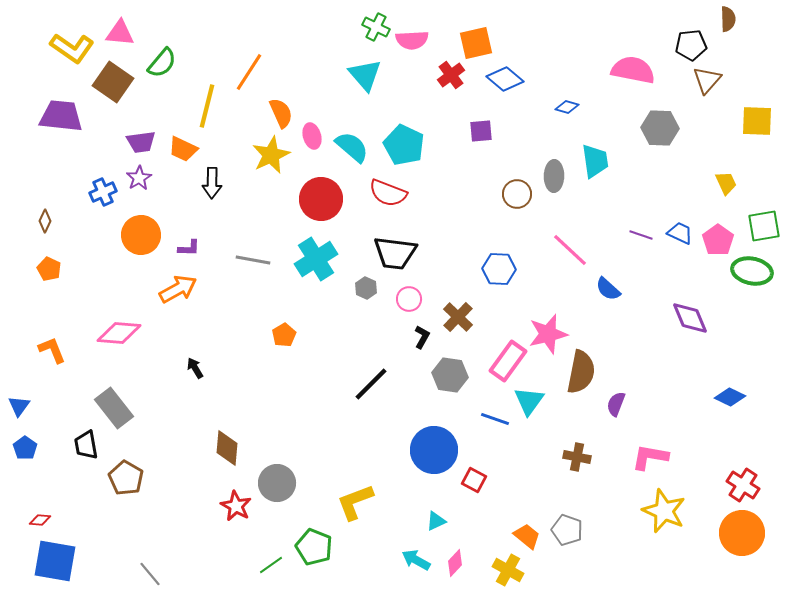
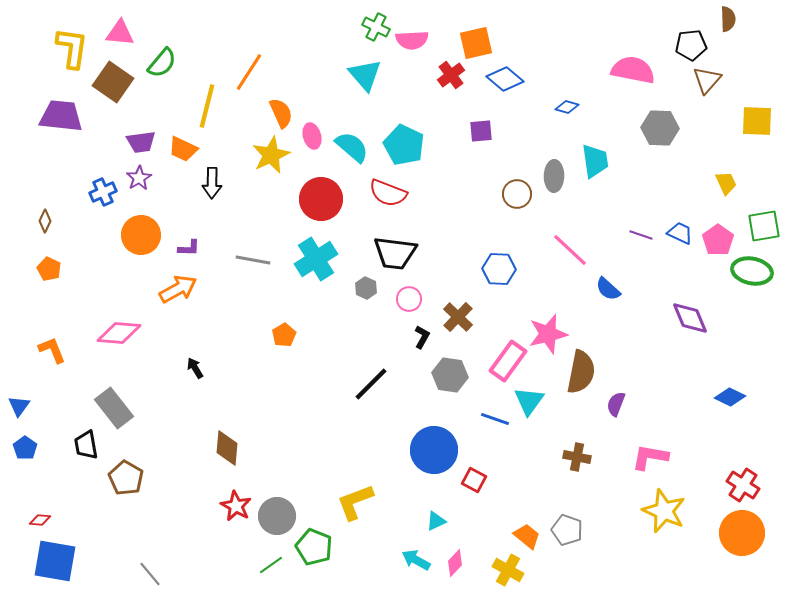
yellow L-shape at (72, 48): rotated 117 degrees counterclockwise
gray circle at (277, 483): moved 33 px down
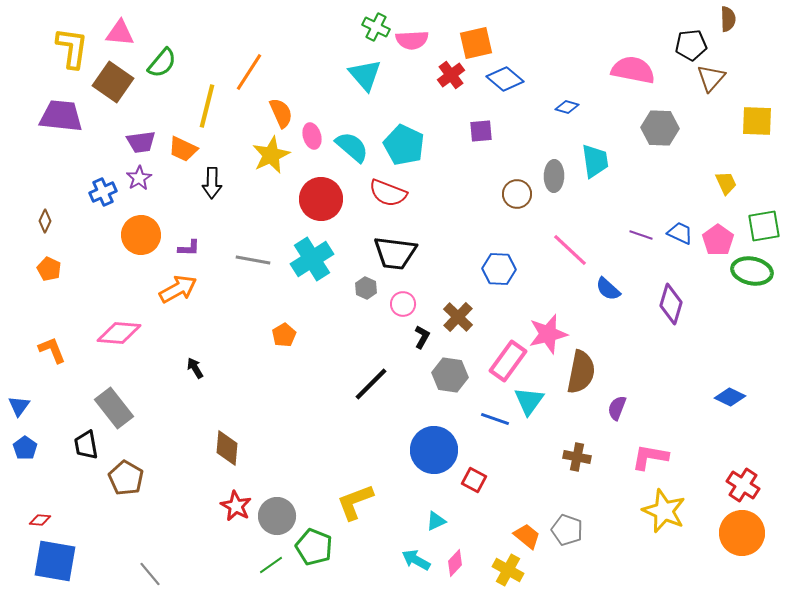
brown triangle at (707, 80): moved 4 px right, 2 px up
cyan cross at (316, 259): moved 4 px left
pink circle at (409, 299): moved 6 px left, 5 px down
purple diamond at (690, 318): moved 19 px left, 14 px up; rotated 39 degrees clockwise
purple semicircle at (616, 404): moved 1 px right, 4 px down
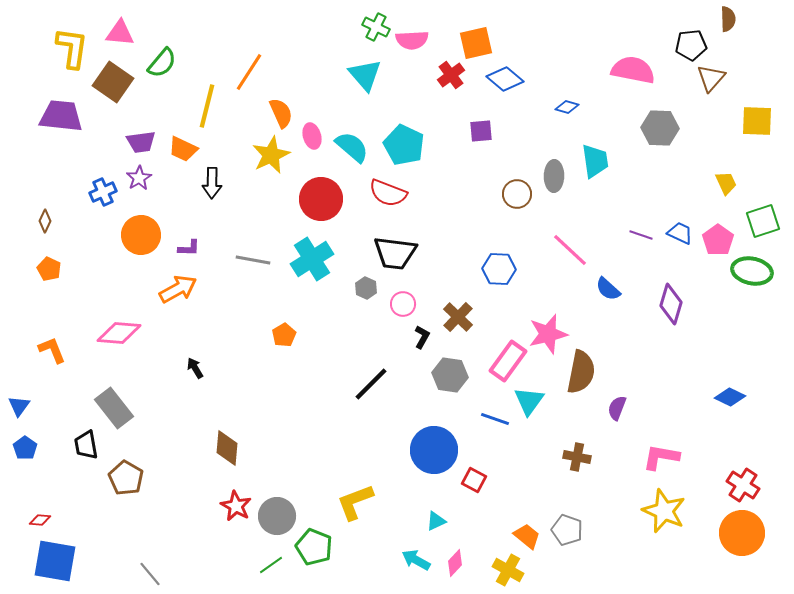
green square at (764, 226): moved 1 px left, 5 px up; rotated 8 degrees counterclockwise
pink L-shape at (650, 457): moved 11 px right
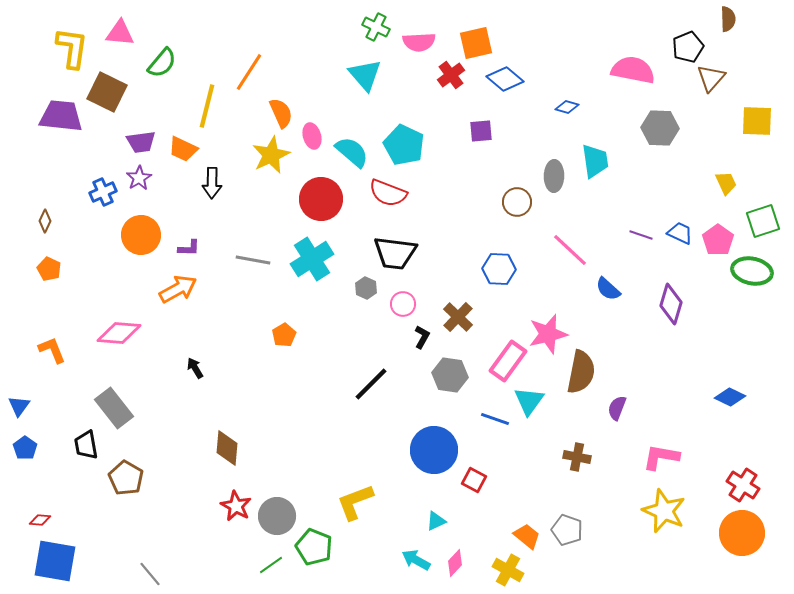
pink semicircle at (412, 40): moved 7 px right, 2 px down
black pentagon at (691, 45): moved 3 px left, 2 px down; rotated 16 degrees counterclockwise
brown square at (113, 82): moved 6 px left, 10 px down; rotated 9 degrees counterclockwise
cyan semicircle at (352, 147): moved 5 px down
brown circle at (517, 194): moved 8 px down
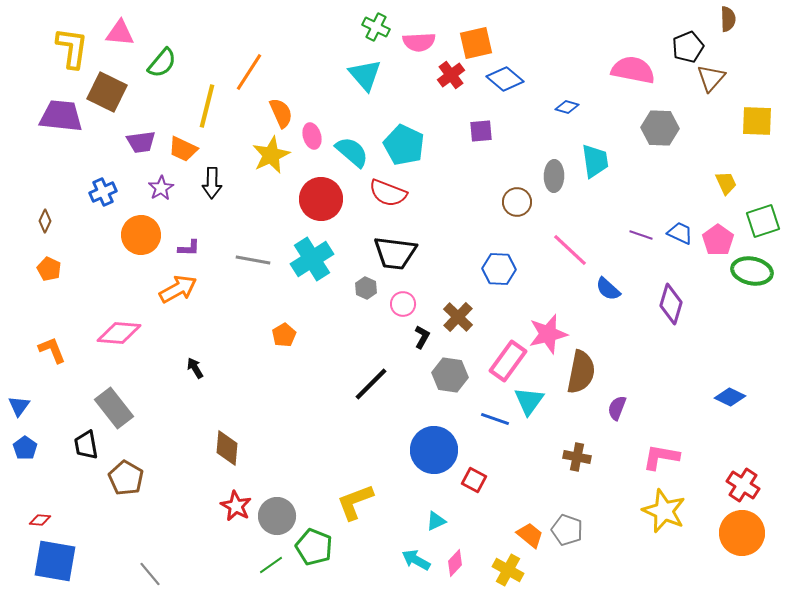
purple star at (139, 178): moved 22 px right, 10 px down
orange trapezoid at (527, 536): moved 3 px right, 1 px up
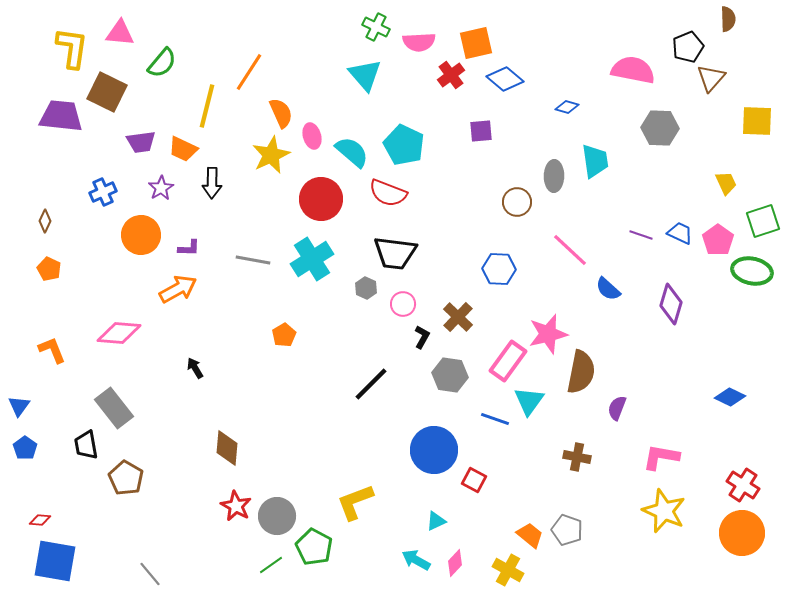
green pentagon at (314, 547): rotated 6 degrees clockwise
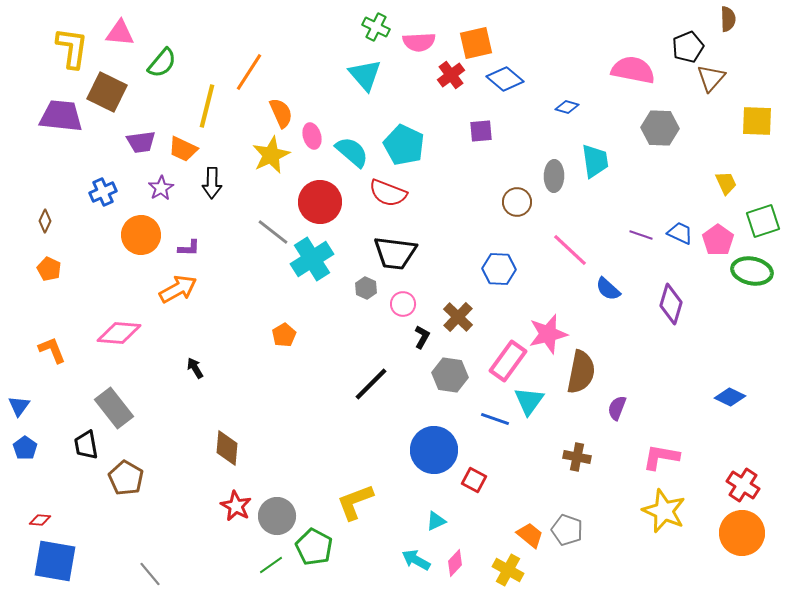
red circle at (321, 199): moved 1 px left, 3 px down
gray line at (253, 260): moved 20 px right, 28 px up; rotated 28 degrees clockwise
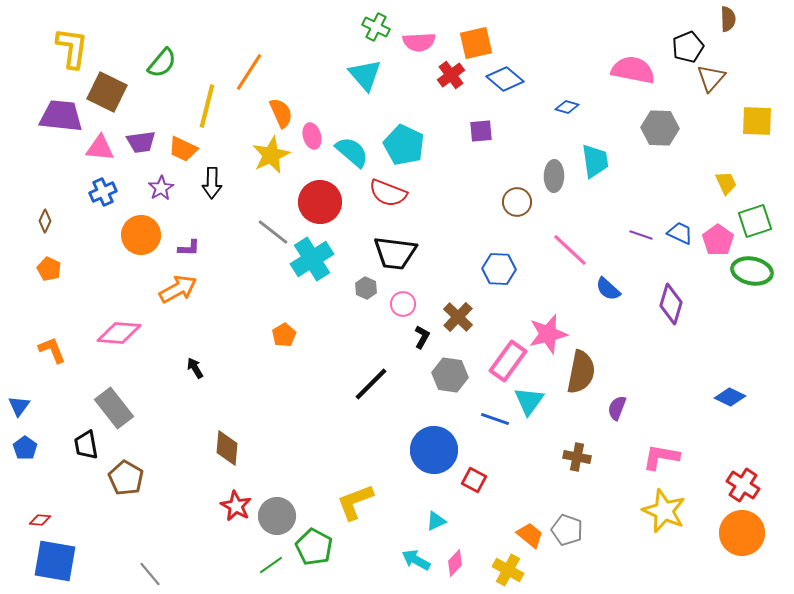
pink triangle at (120, 33): moved 20 px left, 115 px down
green square at (763, 221): moved 8 px left
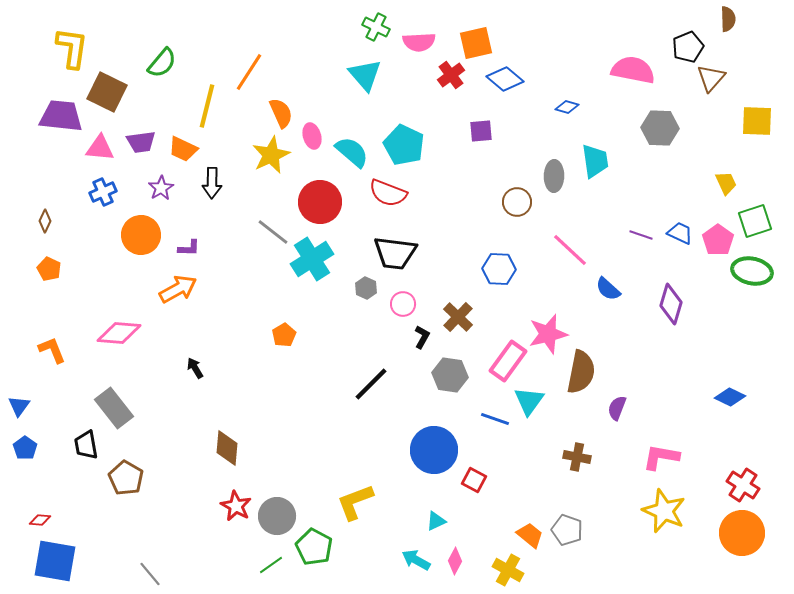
pink diamond at (455, 563): moved 2 px up; rotated 16 degrees counterclockwise
